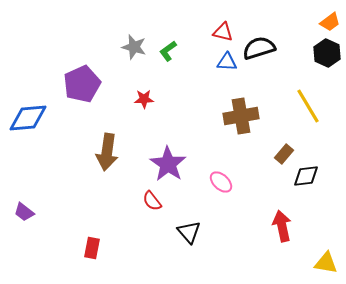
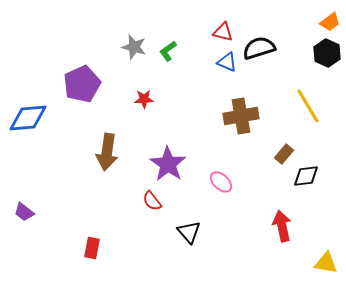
blue triangle: rotated 20 degrees clockwise
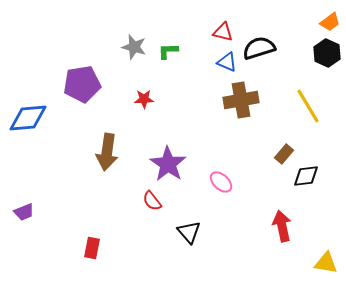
green L-shape: rotated 35 degrees clockwise
purple pentagon: rotated 15 degrees clockwise
brown cross: moved 16 px up
purple trapezoid: rotated 60 degrees counterclockwise
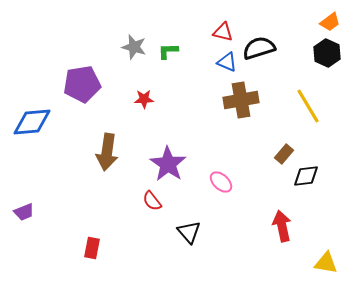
blue diamond: moved 4 px right, 4 px down
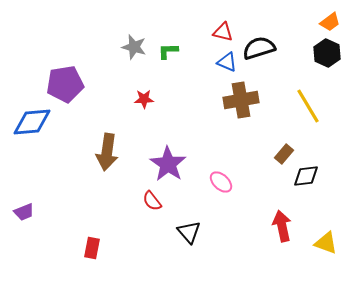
purple pentagon: moved 17 px left
yellow triangle: moved 20 px up; rotated 10 degrees clockwise
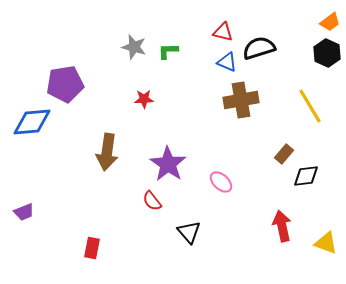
yellow line: moved 2 px right
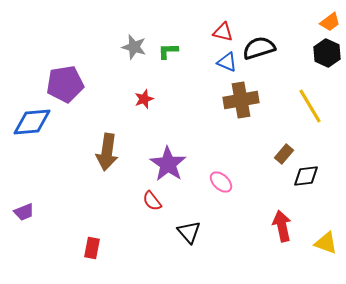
red star: rotated 18 degrees counterclockwise
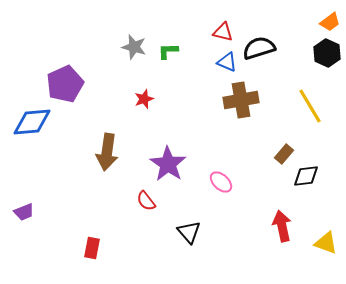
purple pentagon: rotated 15 degrees counterclockwise
red semicircle: moved 6 px left
